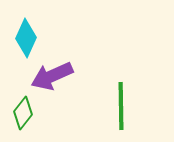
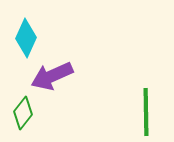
green line: moved 25 px right, 6 px down
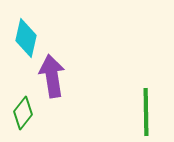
cyan diamond: rotated 12 degrees counterclockwise
purple arrow: rotated 105 degrees clockwise
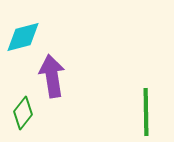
cyan diamond: moved 3 px left, 1 px up; rotated 63 degrees clockwise
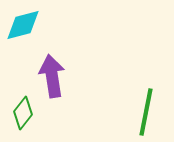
cyan diamond: moved 12 px up
green line: rotated 12 degrees clockwise
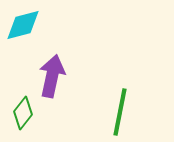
purple arrow: rotated 21 degrees clockwise
green line: moved 26 px left
